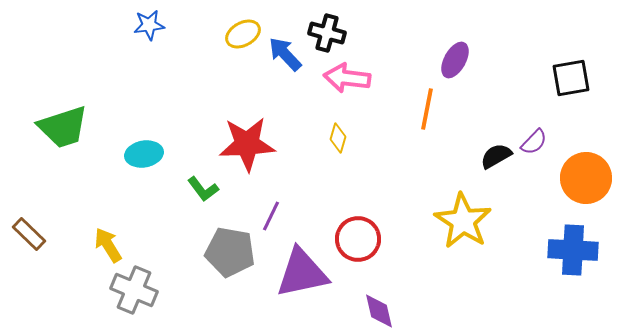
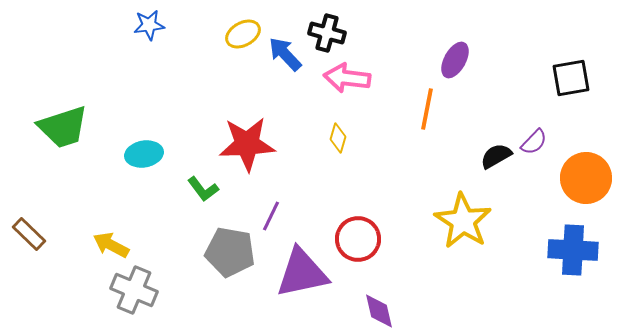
yellow arrow: moved 3 px right; rotated 30 degrees counterclockwise
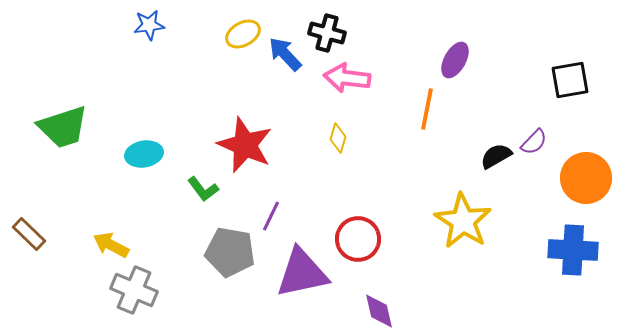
black square: moved 1 px left, 2 px down
red star: moved 2 px left, 1 px down; rotated 26 degrees clockwise
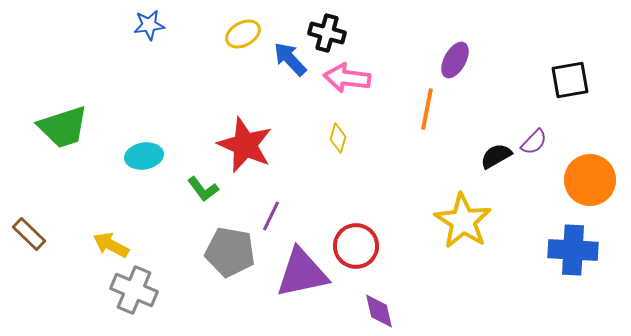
blue arrow: moved 5 px right, 5 px down
cyan ellipse: moved 2 px down
orange circle: moved 4 px right, 2 px down
red circle: moved 2 px left, 7 px down
